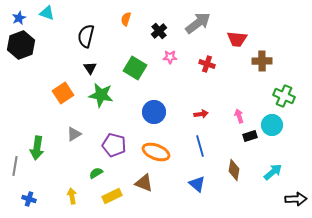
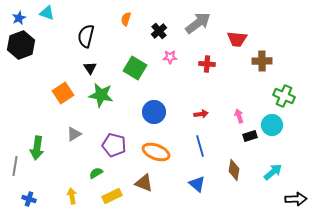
red cross: rotated 14 degrees counterclockwise
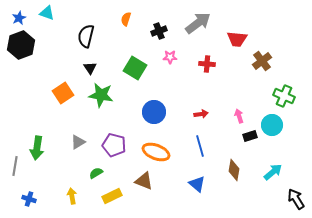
black cross: rotated 21 degrees clockwise
brown cross: rotated 36 degrees counterclockwise
gray triangle: moved 4 px right, 8 px down
brown triangle: moved 2 px up
black arrow: rotated 120 degrees counterclockwise
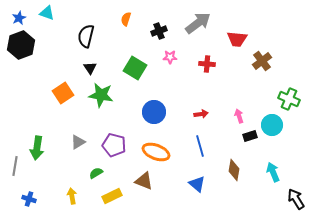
green cross: moved 5 px right, 3 px down
cyan arrow: rotated 72 degrees counterclockwise
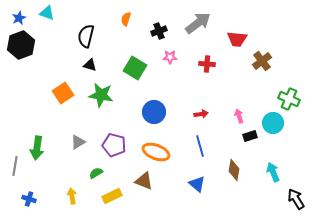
black triangle: moved 3 px up; rotated 40 degrees counterclockwise
cyan circle: moved 1 px right, 2 px up
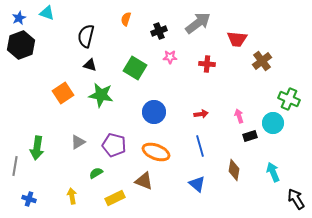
yellow rectangle: moved 3 px right, 2 px down
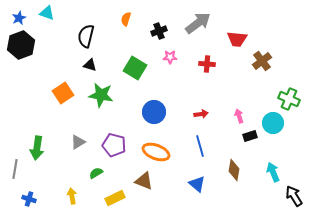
gray line: moved 3 px down
black arrow: moved 2 px left, 3 px up
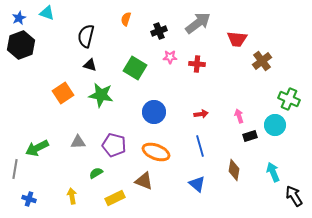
red cross: moved 10 px left
cyan circle: moved 2 px right, 2 px down
gray triangle: rotated 28 degrees clockwise
green arrow: rotated 55 degrees clockwise
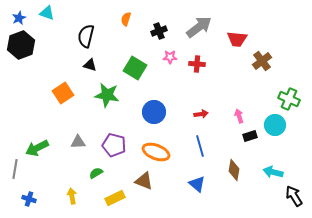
gray arrow: moved 1 px right, 4 px down
green star: moved 6 px right
cyan arrow: rotated 54 degrees counterclockwise
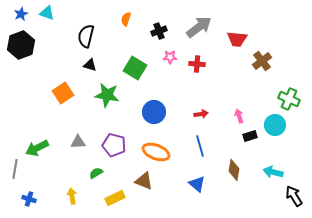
blue star: moved 2 px right, 4 px up
